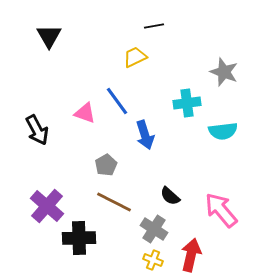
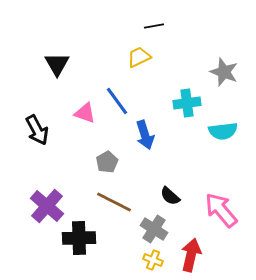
black triangle: moved 8 px right, 28 px down
yellow trapezoid: moved 4 px right
gray pentagon: moved 1 px right, 3 px up
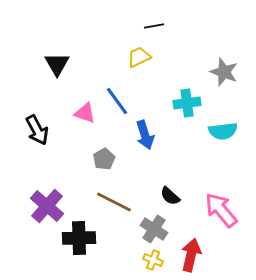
gray pentagon: moved 3 px left, 3 px up
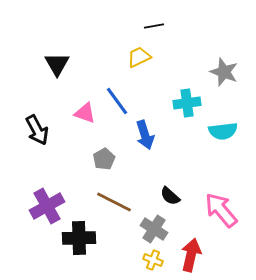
purple cross: rotated 20 degrees clockwise
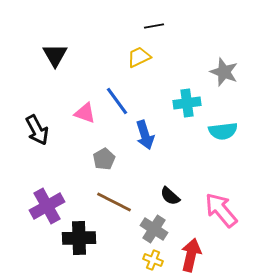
black triangle: moved 2 px left, 9 px up
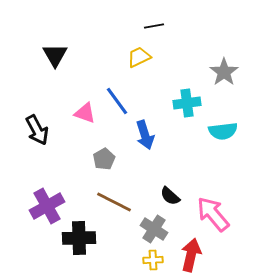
gray star: rotated 16 degrees clockwise
pink arrow: moved 8 px left, 4 px down
yellow cross: rotated 24 degrees counterclockwise
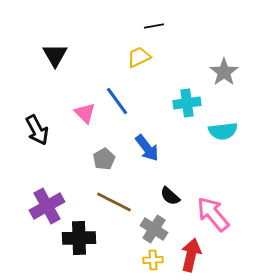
pink triangle: rotated 25 degrees clockwise
blue arrow: moved 2 px right, 13 px down; rotated 20 degrees counterclockwise
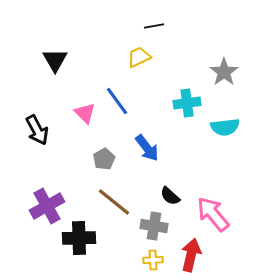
black triangle: moved 5 px down
cyan semicircle: moved 2 px right, 4 px up
brown line: rotated 12 degrees clockwise
gray cross: moved 3 px up; rotated 24 degrees counterclockwise
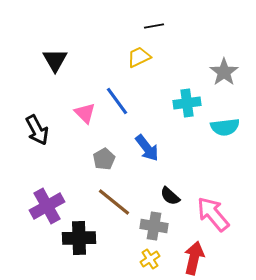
red arrow: moved 3 px right, 3 px down
yellow cross: moved 3 px left, 1 px up; rotated 30 degrees counterclockwise
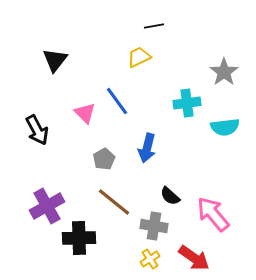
black triangle: rotated 8 degrees clockwise
blue arrow: rotated 52 degrees clockwise
red arrow: rotated 112 degrees clockwise
